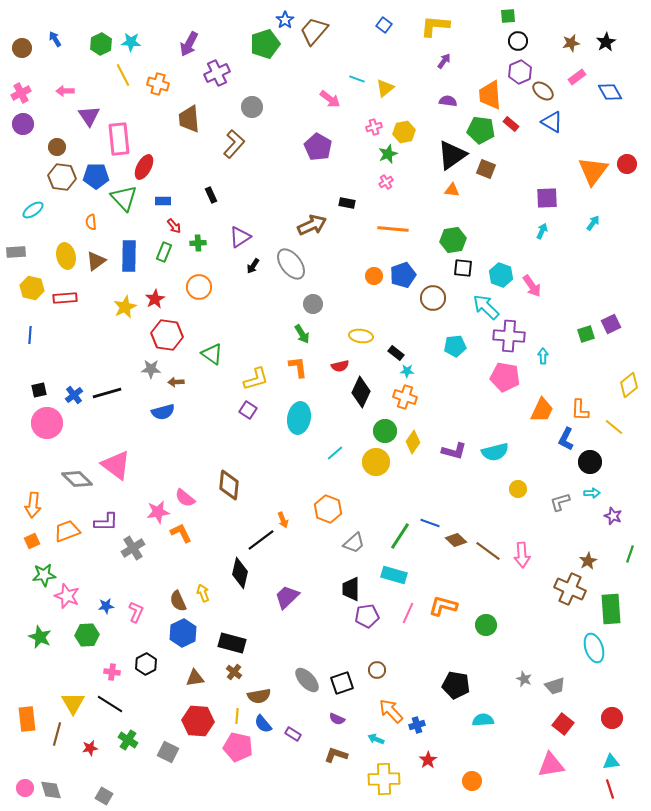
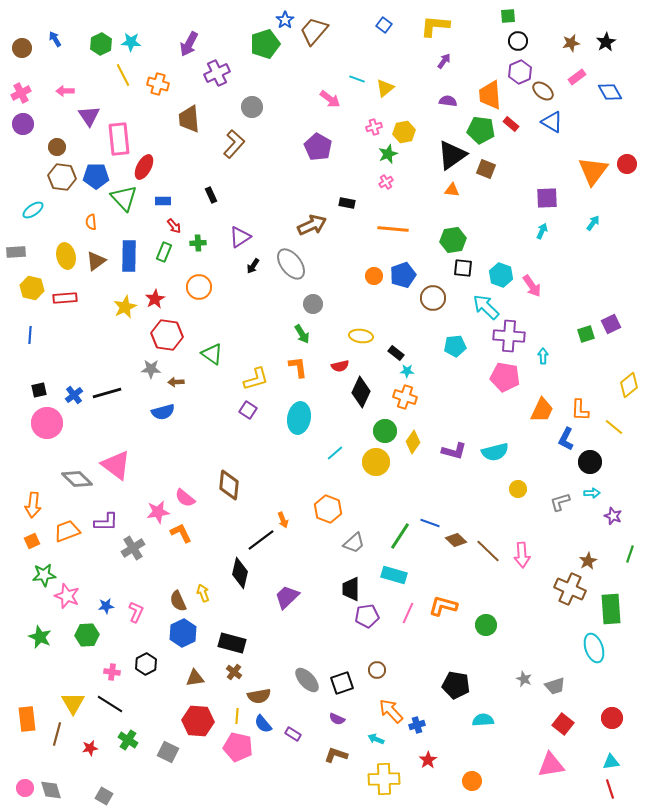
brown line at (488, 551): rotated 8 degrees clockwise
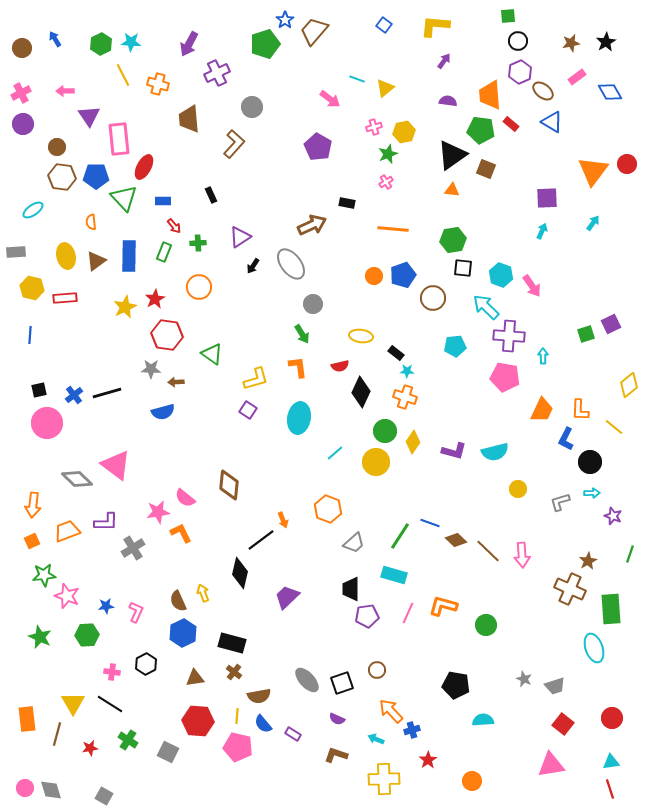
blue cross at (417, 725): moved 5 px left, 5 px down
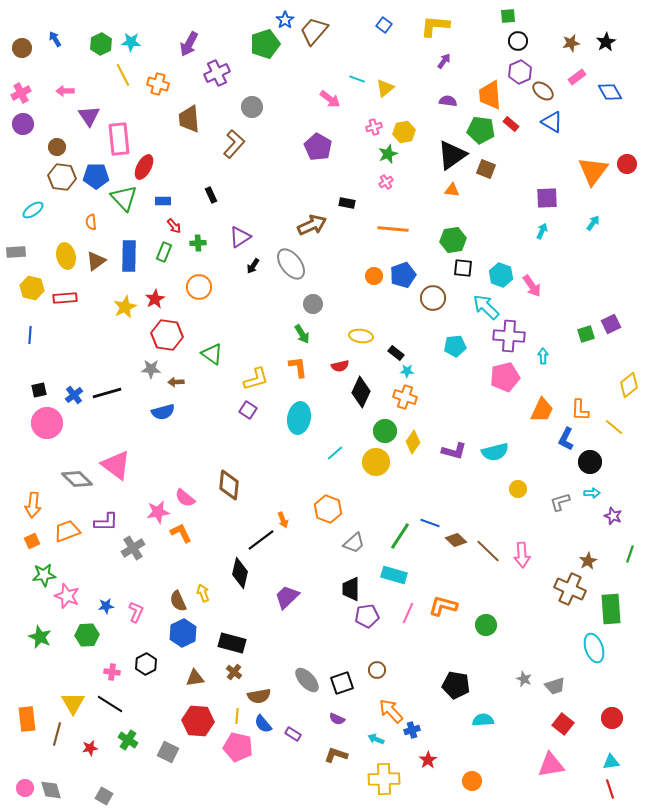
pink pentagon at (505, 377): rotated 24 degrees counterclockwise
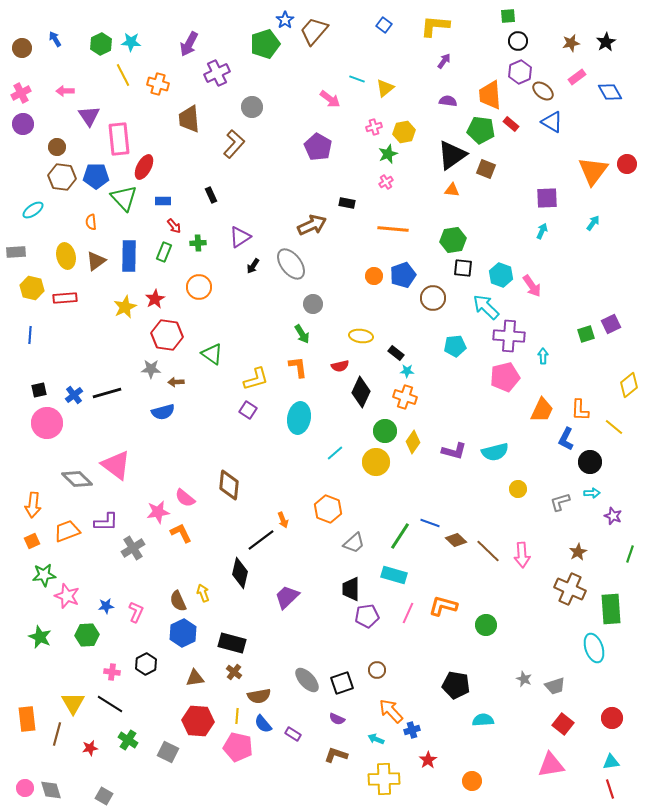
brown star at (588, 561): moved 10 px left, 9 px up
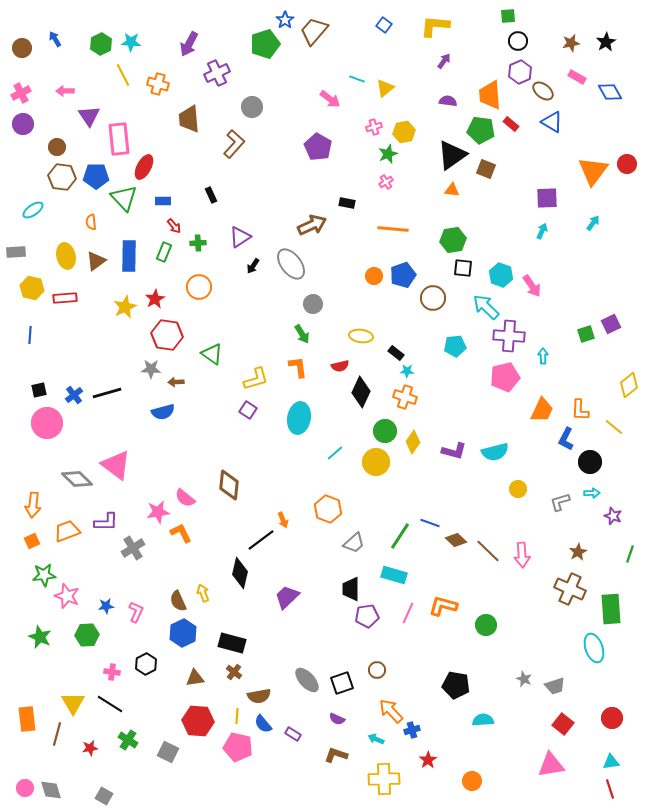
pink rectangle at (577, 77): rotated 66 degrees clockwise
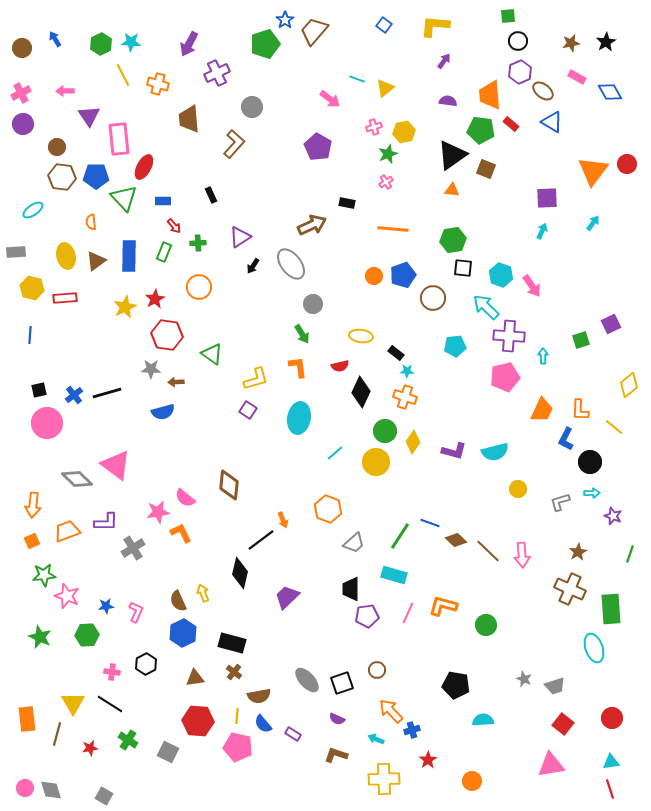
green square at (586, 334): moved 5 px left, 6 px down
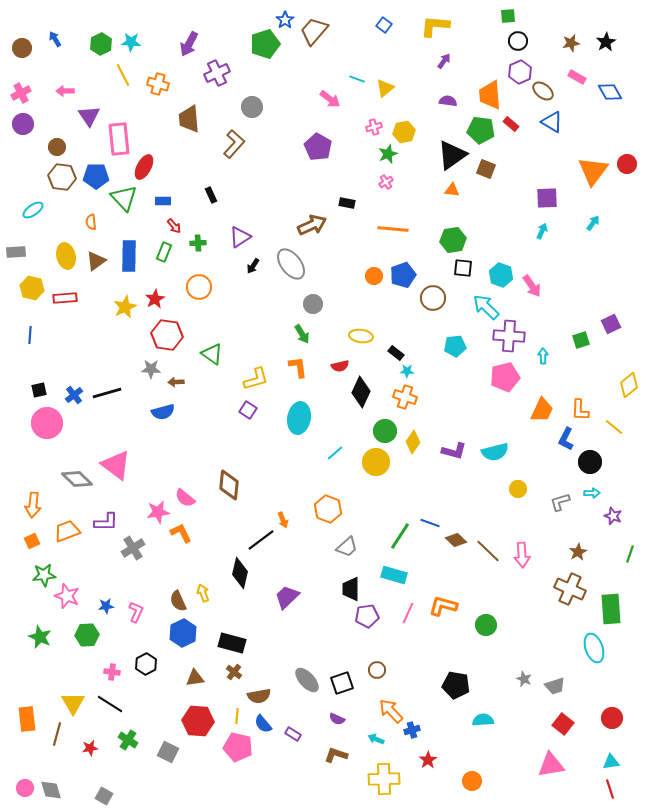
gray trapezoid at (354, 543): moved 7 px left, 4 px down
